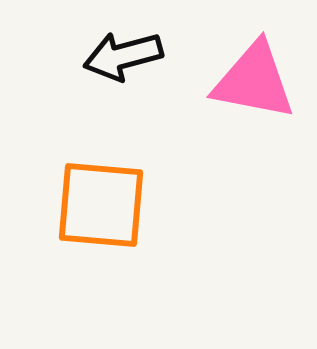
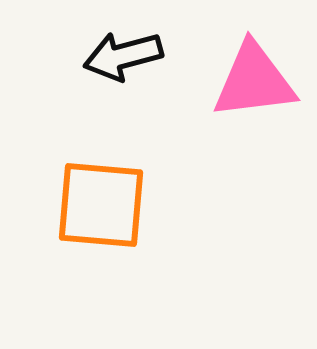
pink triangle: rotated 18 degrees counterclockwise
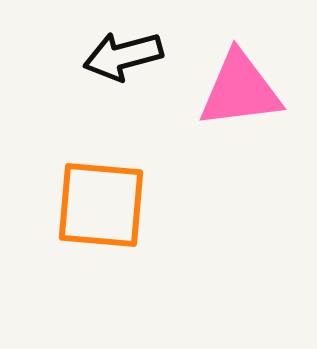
pink triangle: moved 14 px left, 9 px down
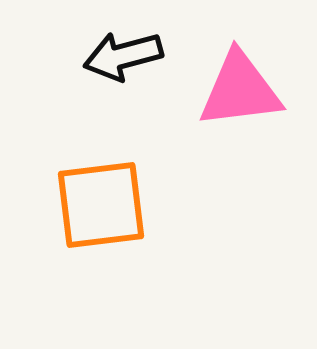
orange square: rotated 12 degrees counterclockwise
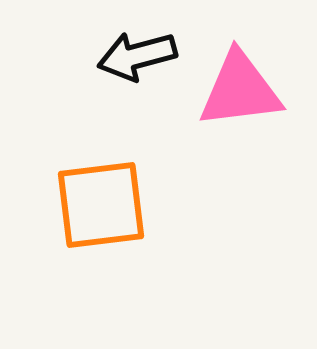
black arrow: moved 14 px right
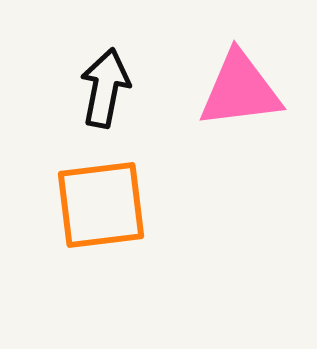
black arrow: moved 32 px left, 32 px down; rotated 116 degrees clockwise
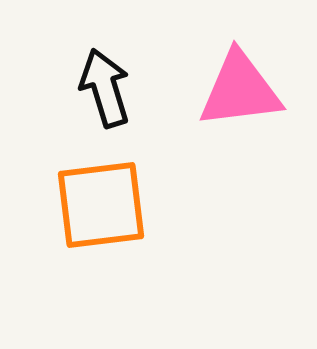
black arrow: rotated 28 degrees counterclockwise
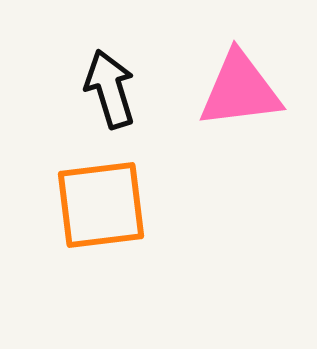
black arrow: moved 5 px right, 1 px down
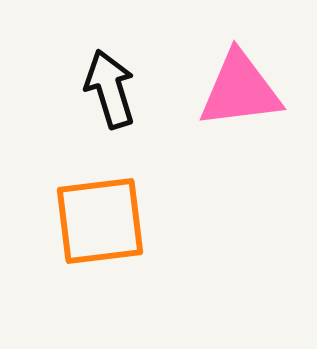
orange square: moved 1 px left, 16 px down
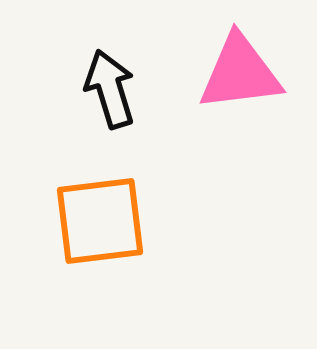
pink triangle: moved 17 px up
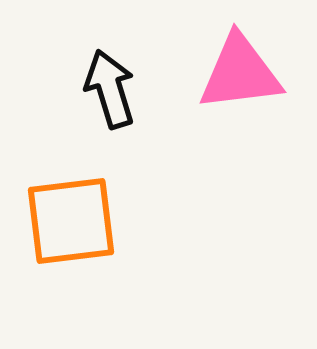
orange square: moved 29 px left
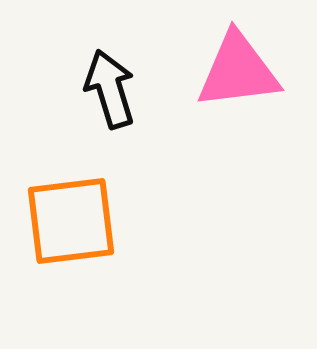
pink triangle: moved 2 px left, 2 px up
